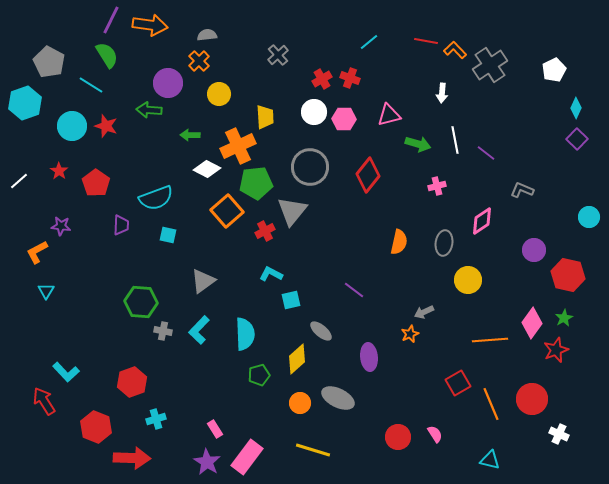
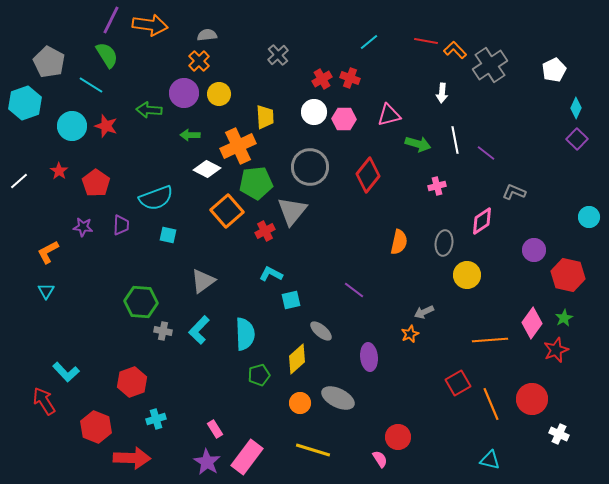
purple circle at (168, 83): moved 16 px right, 10 px down
gray L-shape at (522, 190): moved 8 px left, 2 px down
purple star at (61, 226): moved 22 px right, 1 px down
orange L-shape at (37, 252): moved 11 px right
yellow circle at (468, 280): moved 1 px left, 5 px up
pink semicircle at (435, 434): moved 55 px left, 25 px down
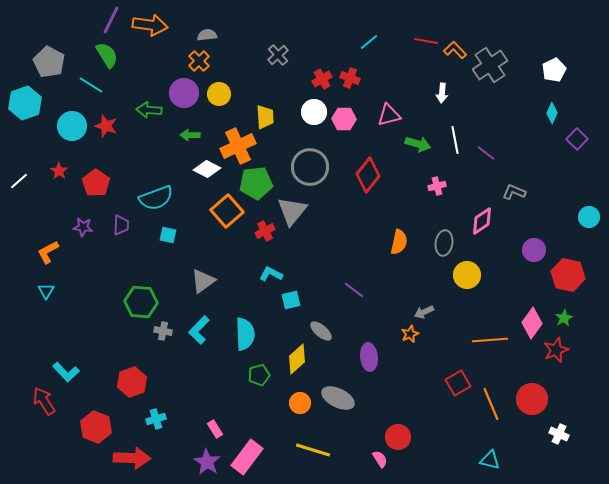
cyan diamond at (576, 108): moved 24 px left, 5 px down
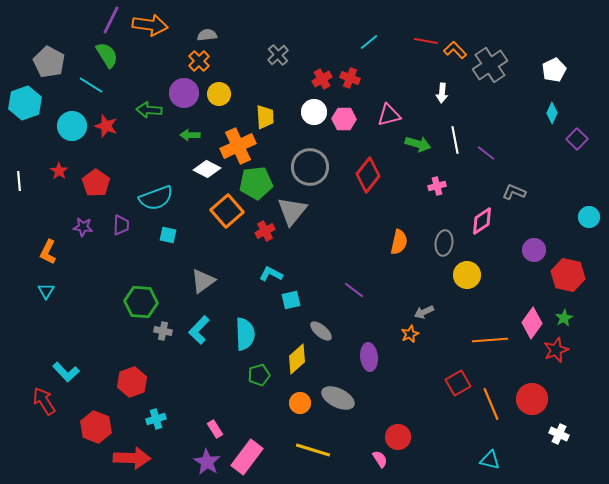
white line at (19, 181): rotated 54 degrees counterclockwise
orange L-shape at (48, 252): rotated 35 degrees counterclockwise
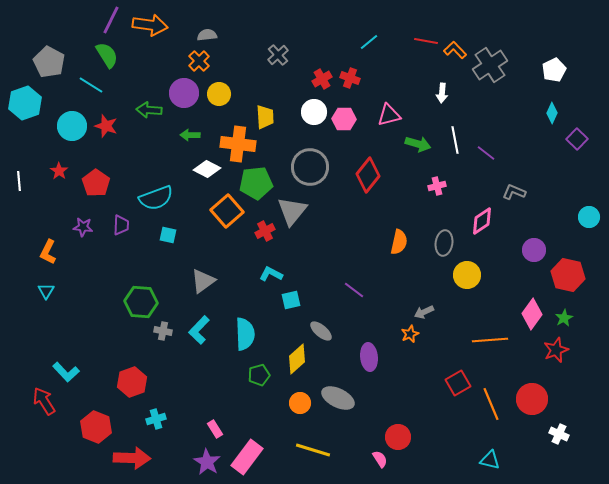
orange cross at (238, 146): moved 2 px up; rotated 32 degrees clockwise
pink diamond at (532, 323): moved 9 px up
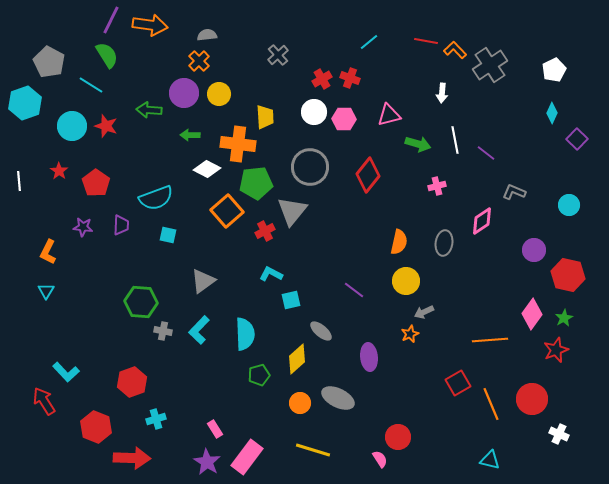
cyan circle at (589, 217): moved 20 px left, 12 px up
yellow circle at (467, 275): moved 61 px left, 6 px down
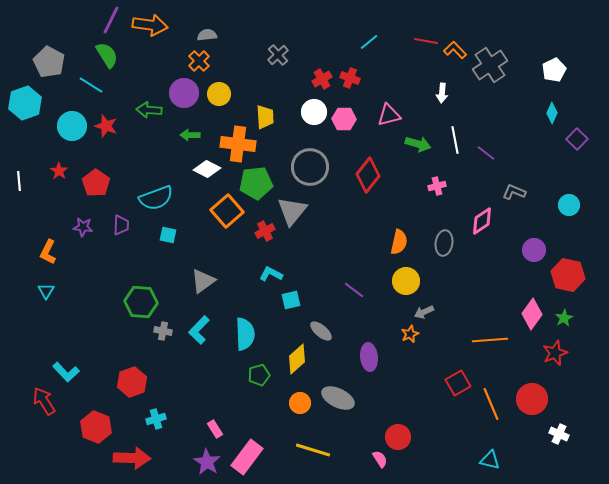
red star at (556, 350): moved 1 px left, 3 px down
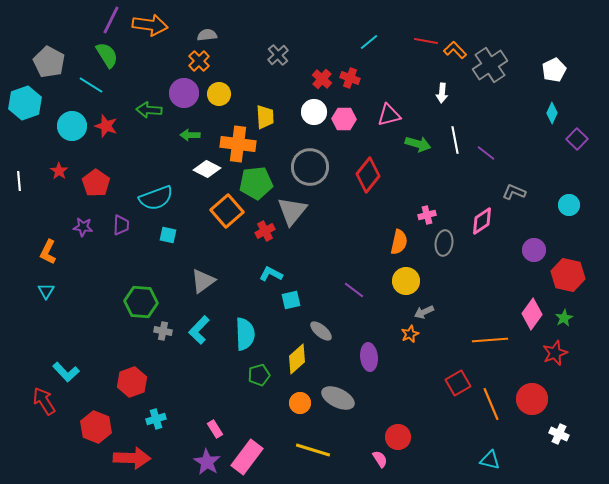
red cross at (322, 79): rotated 18 degrees counterclockwise
pink cross at (437, 186): moved 10 px left, 29 px down
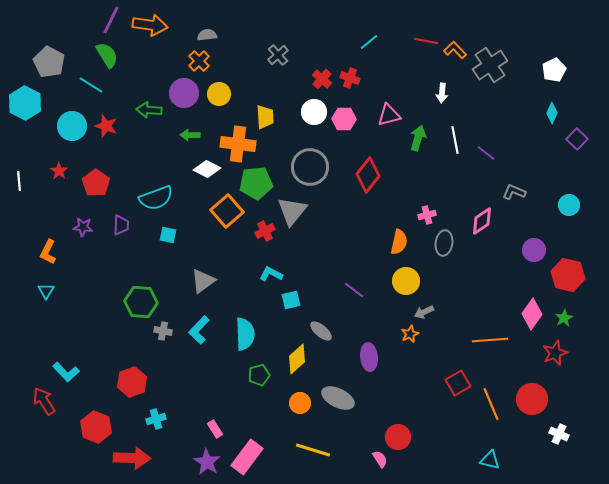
cyan hexagon at (25, 103): rotated 12 degrees counterclockwise
green arrow at (418, 144): moved 6 px up; rotated 90 degrees counterclockwise
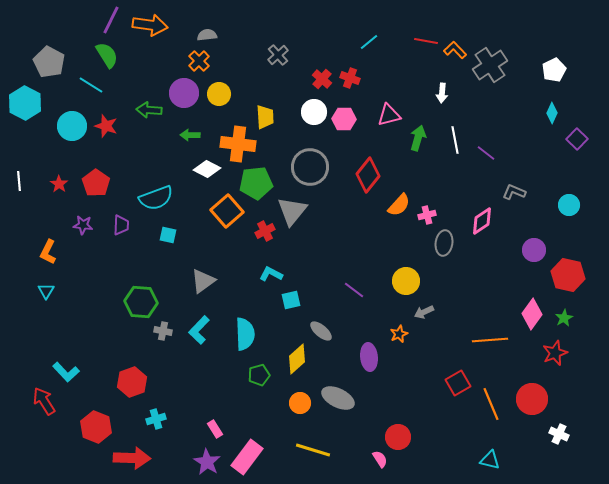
red star at (59, 171): moved 13 px down
purple star at (83, 227): moved 2 px up
orange semicircle at (399, 242): moved 37 px up; rotated 30 degrees clockwise
orange star at (410, 334): moved 11 px left
